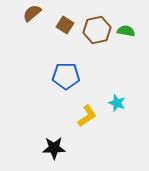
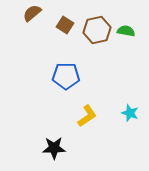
cyan star: moved 13 px right, 10 px down
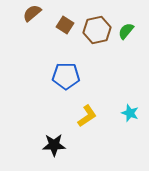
green semicircle: rotated 60 degrees counterclockwise
black star: moved 3 px up
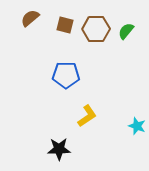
brown semicircle: moved 2 px left, 5 px down
brown square: rotated 18 degrees counterclockwise
brown hexagon: moved 1 px left, 1 px up; rotated 12 degrees clockwise
blue pentagon: moved 1 px up
cyan star: moved 7 px right, 13 px down
black star: moved 5 px right, 4 px down
